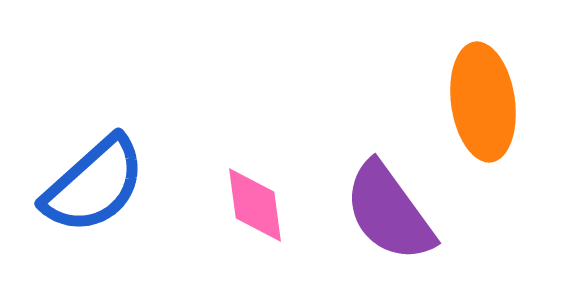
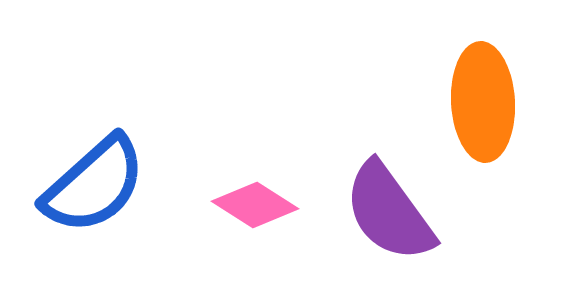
orange ellipse: rotated 5 degrees clockwise
pink diamond: rotated 50 degrees counterclockwise
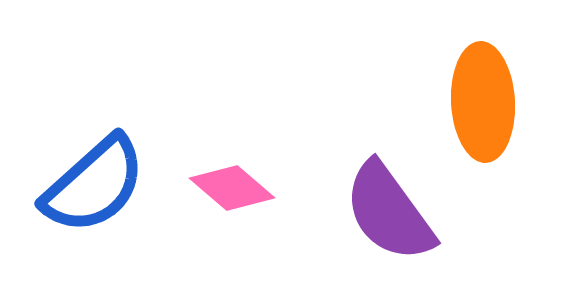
pink diamond: moved 23 px left, 17 px up; rotated 8 degrees clockwise
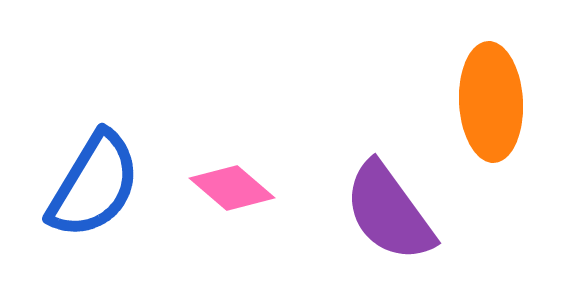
orange ellipse: moved 8 px right
blue semicircle: rotated 17 degrees counterclockwise
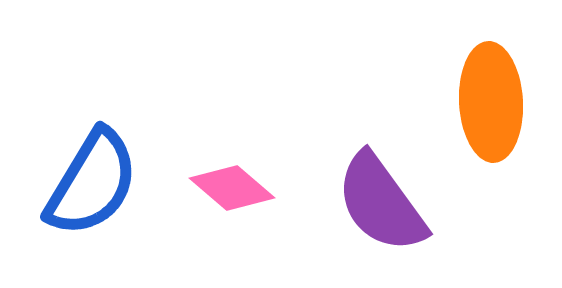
blue semicircle: moved 2 px left, 2 px up
purple semicircle: moved 8 px left, 9 px up
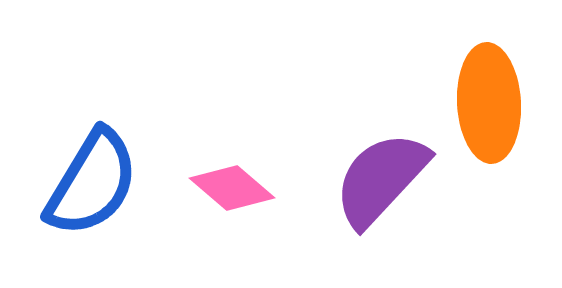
orange ellipse: moved 2 px left, 1 px down
purple semicircle: moved 24 px up; rotated 79 degrees clockwise
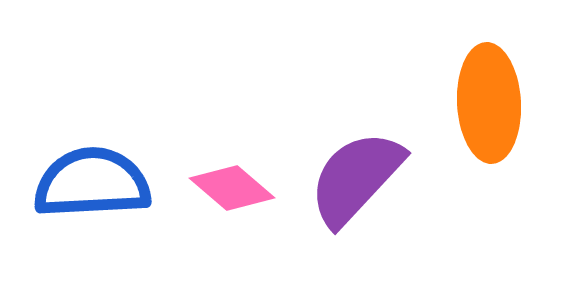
purple semicircle: moved 25 px left, 1 px up
blue semicircle: rotated 124 degrees counterclockwise
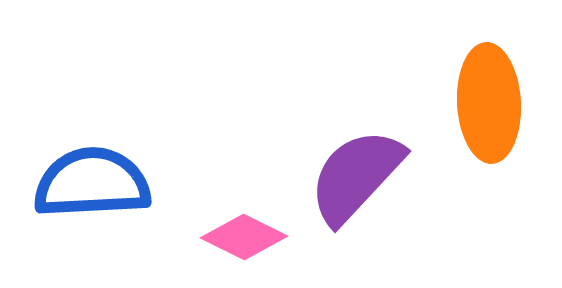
purple semicircle: moved 2 px up
pink diamond: moved 12 px right, 49 px down; rotated 14 degrees counterclockwise
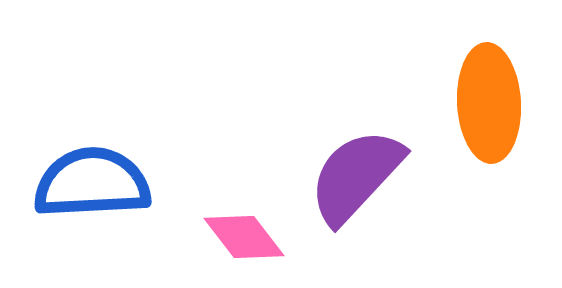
pink diamond: rotated 26 degrees clockwise
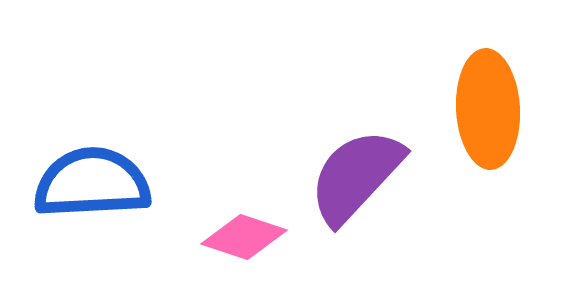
orange ellipse: moved 1 px left, 6 px down
pink diamond: rotated 34 degrees counterclockwise
